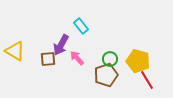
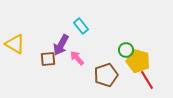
yellow triangle: moved 7 px up
green circle: moved 16 px right, 9 px up
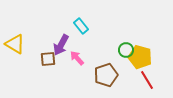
yellow pentagon: moved 2 px right, 4 px up
